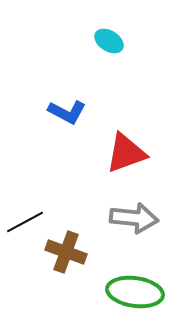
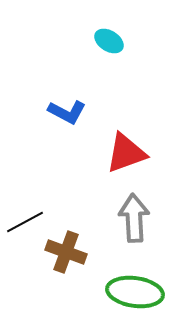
gray arrow: rotated 99 degrees counterclockwise
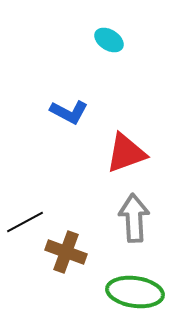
cyan ellipse: moved 1 px up
blue L-shape: moved 2 px right
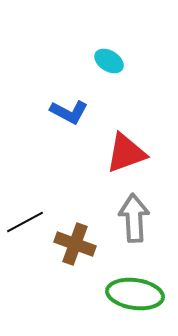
cyan ellipse: moved 21 px down
brown cross: moved 9 px right, 8 px up
green ellipse: moved 2 px down
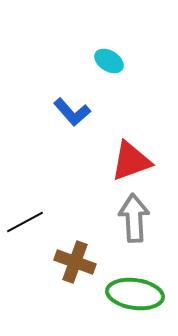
blue L-shape: moved 3 px right; rotated 21 degrees clockwise
red triangle: moved 5 px right, 8 px down
brown cross: moved 18 px down
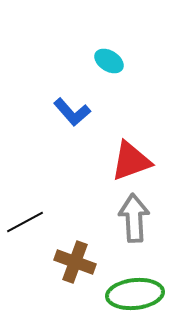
green ellipse: rotated 14 degrees counterclockwise
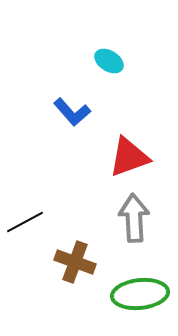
red triangle: moved 2 px left, 4 px up
green ellipse: moved 5 px right
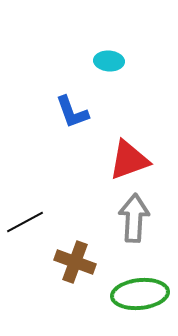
cyan ellipse: rotated 28 degrees counterclockwise
blue L-shape: rotated 21 degrees clockwise
red triangle: moved 3 px down
gray arrow: rotated 6 degrees clockwise
